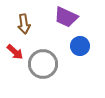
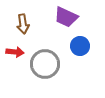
brown arrow: moved 1 px left
red arrow: rotated 36 degrees counterclockwise
gray circle: moved 2 px right
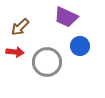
brown arrow: moved 3 px left, 3 px down; rotated 54 degrees clockwise
gray circle: moved 2 px right, 2 px up
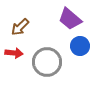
purple trapezoid: moved 4 px right, 2 px down; rotated 15 degrees clockwise
red arrow: moved 1 px left, 1 px down
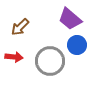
blue circle: moved 3 px left, 1 px up
red arrow: moved 4 px down
gray circle: moved 3 px right, 1 px up
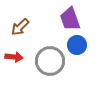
purple trapezoid: rotated 30 degrees clockwise
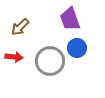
blue circle: moved 3 px down
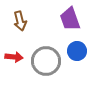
brown arrow: moved 6 px up; rotated 60 degrees counterclockwise
blue circle: moved 3 px down
gray circle: moved 4 px left
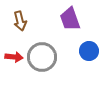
blue circle: moved 12 px right
gray circle: moved 4 px left, 4 px up
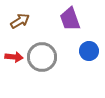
brown arrow: rotated 108 degrees counterclockwise
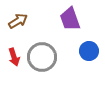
brown arrow: moved 2 px left
red arrow: rotated 66 degrees clockwise
